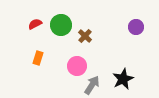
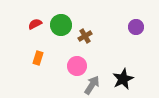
brown cross: rotated 16 degrees clockwise
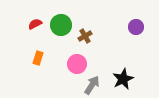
pink circle: moved 2 px up
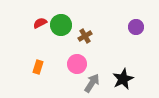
red semicircle: moved 5 px right, 1 px up
orange rectangle: moved 9 px down
gray arrow: moved 2 px up
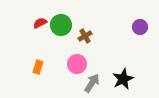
purple circle: moved 4 px right
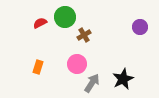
green circle: moved 4 px right, 8 px up
brown cross: moved 1 px left, 1 px up
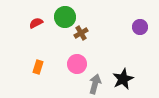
red semicircle: moved 4 px left
brown cross: moved 3 px left, 2 px up
gray arrow: moved 3 px right, 1 px down; rotated 18 degrees counterclockwise
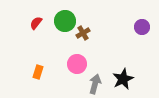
green circle: moved 4 px down
red semicircle: rotated 24 degrees counterclockwise
purple circle: moved 2 px right
brown cross: moved 2 px right
orange rectangle: moved 5 px down
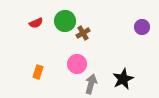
red semicircle: rotated 152 degrees counterclockwise
gray arrow: moved 4 px left
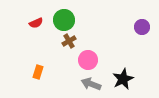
green circle: moved 1 px left, 1 px up
brown cross: moved 14 px left, 8 px down
pink circle: moved 11 px right, 4 px up
gray arrow: rotated 84 degrees counterclockwise
